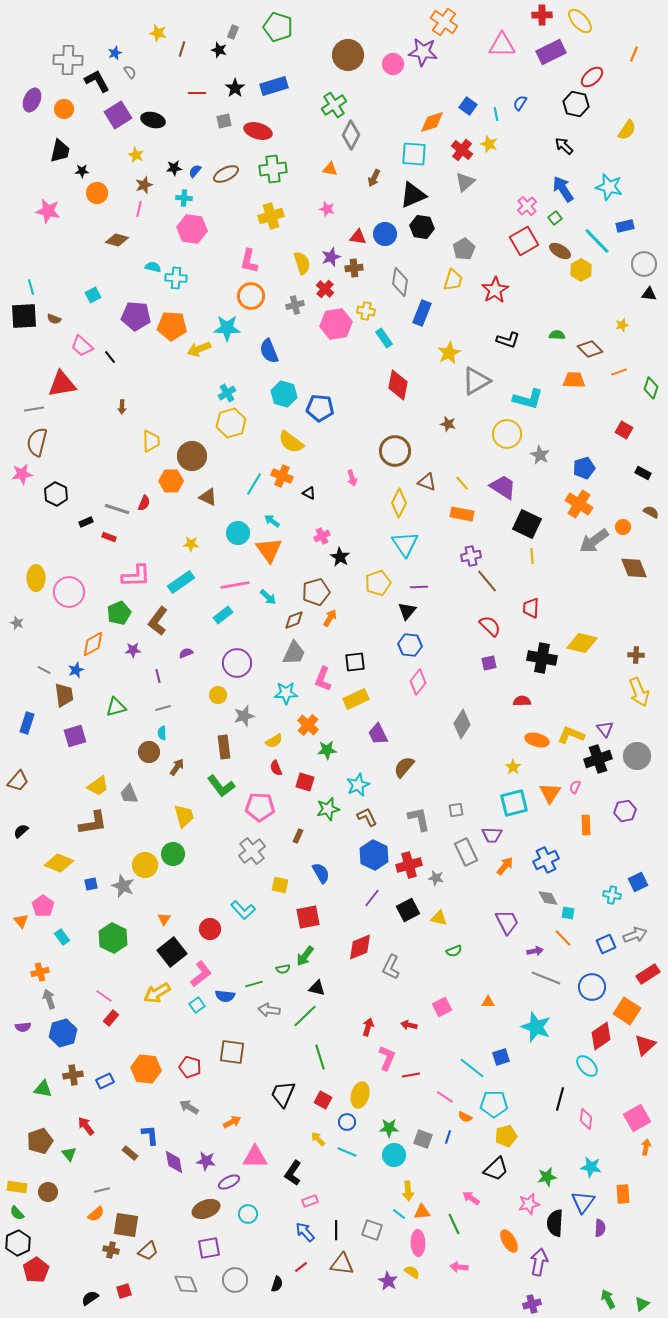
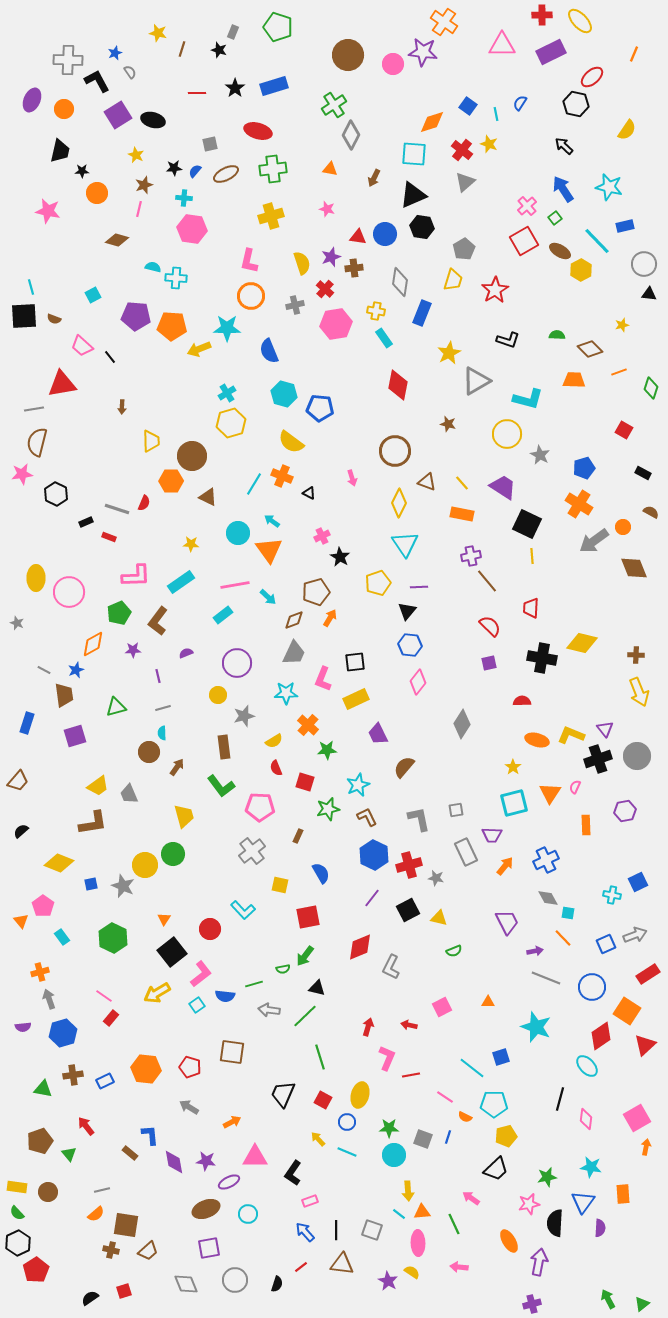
gray square at (224, 121): moved 14 px left, 23 px down
yellow cross at (366, 311): moved 10 px right
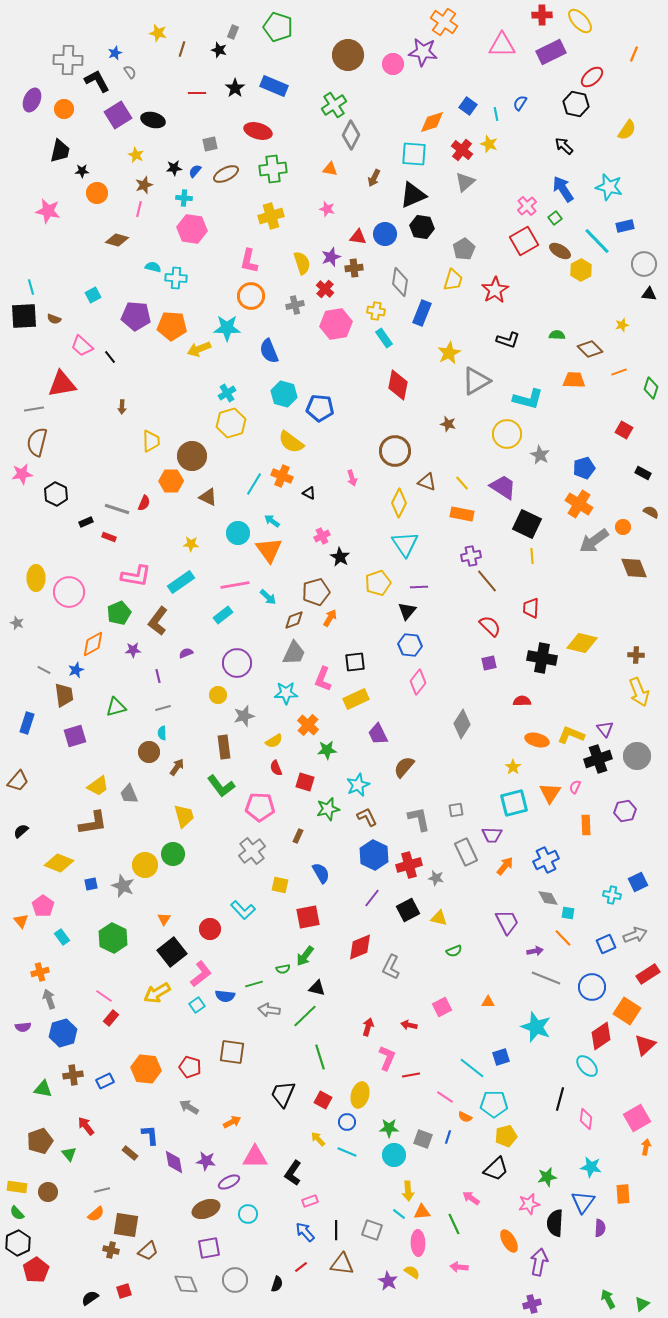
blue rectangle at (274, 86): rotated 40 degrees clockwise
pink L-shape at (136, 576): rotated 12 degrees clockwise
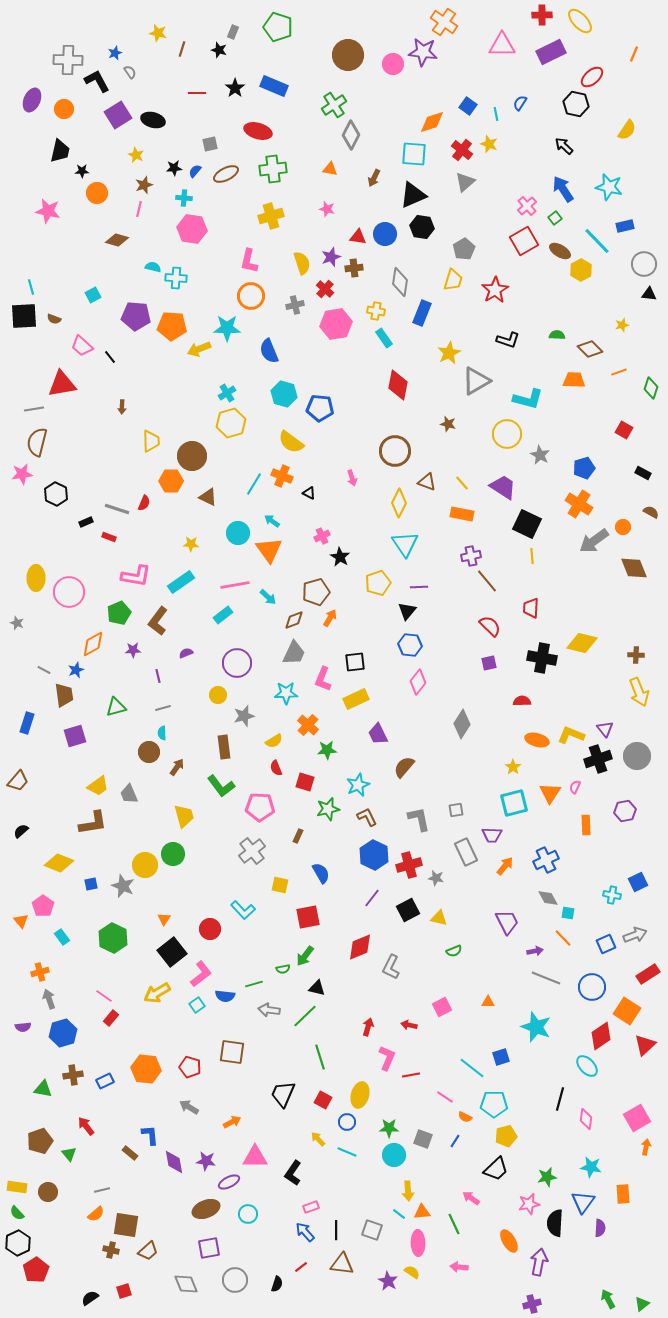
blue line at (448, 1137): moved 7 px right, 4 px down; rotated 16 degrees clockwise
pink rectangle at (310, 1201): moved 1 px right, 6 px down
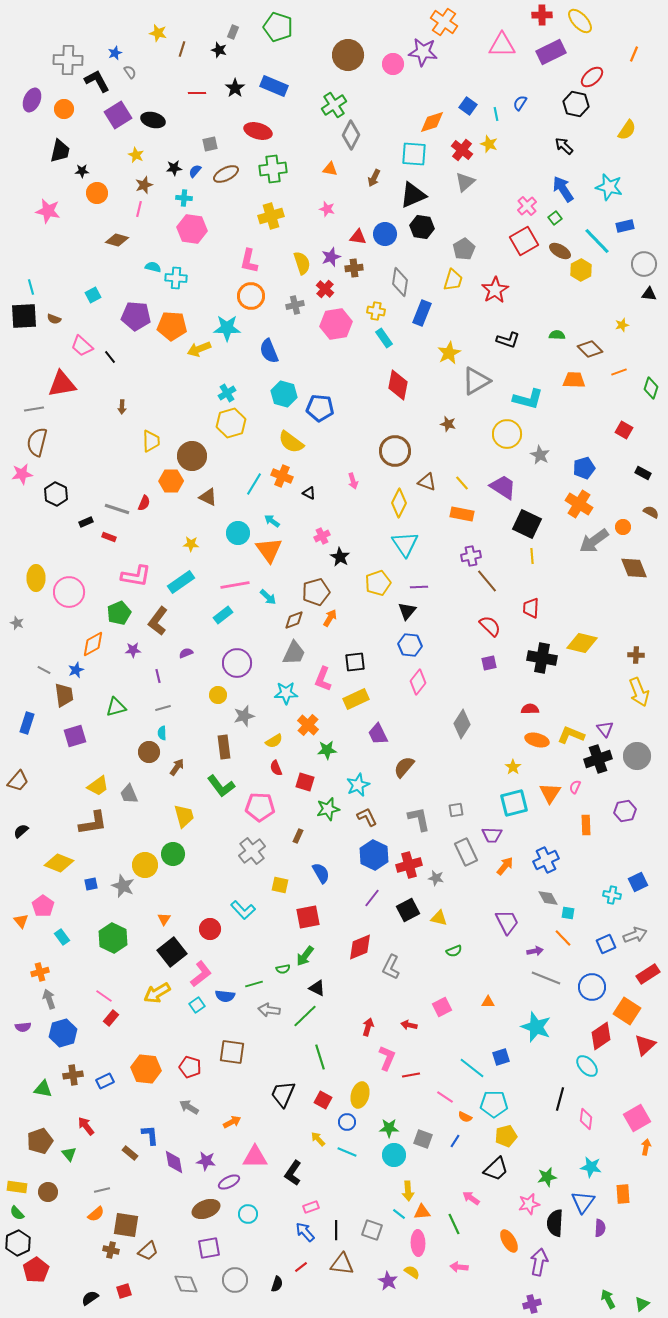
pink arrow at (352, 478): moved 1 px right, 3 px down
red semicircle at (522, 701): moved 8 px right, 8 px down
black triangle at (317, 988): rotated 12 degrees clockwise
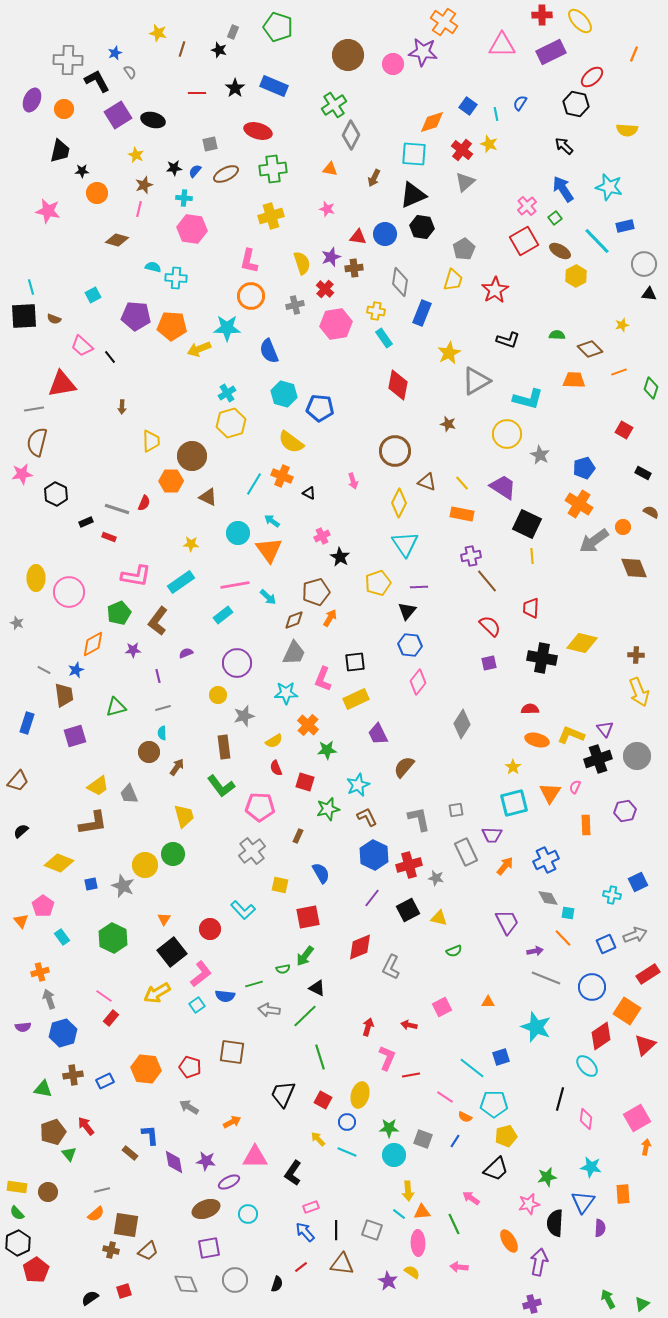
yellow semicircle at (627, 130): rotated 60 degrees clockwise
yellow hexagon at (581, 270): moved 5 px left, 6 px down
brown pentagon at (40, 1141): moved 13 px right, 9 px up
